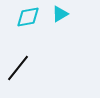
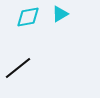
black line: rotated 12 degrees clockwise
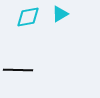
black line: moved 2 px down; rotated 40 degrees clockwise
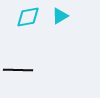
cyan triangle: moved 2 px down
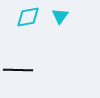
cyan triangle: rotated 24 degrees counterclockwise
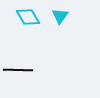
cyan diamond: rotated 70 degrees clockwise
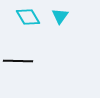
black line: moved 9 px up
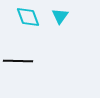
cyan diamond: rotated 10 degrees clockwise
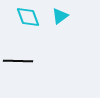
cyan triangle: rotated 18 degrees clockwise
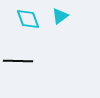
cyan diamond: moved 2 px down
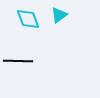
cyan triangle: moved 1 px left, 1 px up
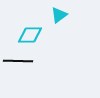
cyan diamond: moved 2 px right, 16 px down; rotated 70 degrees counterclockwise
